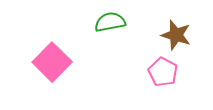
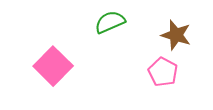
green semicircle: rotated 12 degrees counterclockwise
pink square: moved 1 px right, 4 px down
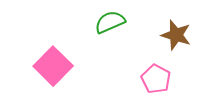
pink pentagon: moved 7 px left, 7 px down
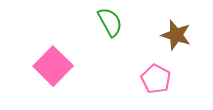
green semicircle: rotated 84 degrees clockwise
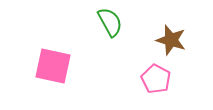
brown star: moved 5 px left, 5 px down
pink square: rotated 33 degrees counterclockwise
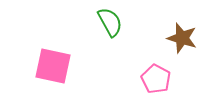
brown star: moved 11 px right, 2 px up
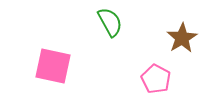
brown star: rotated 24 degrees clockwise
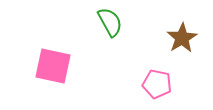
pink pentagon: moved 1 px right, 5 px down; rotated 16 degrees counterclockwise
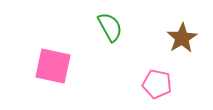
green semicircle: moved 5 px down
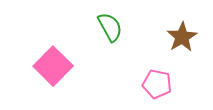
brown star: moved 1 px up
pink square: rotated 33 degrees clockwise
